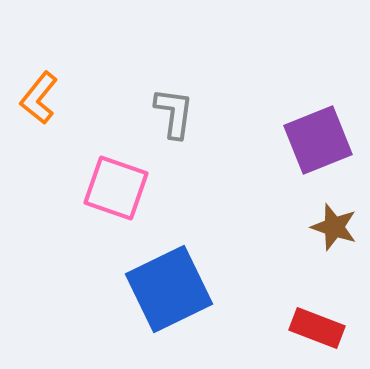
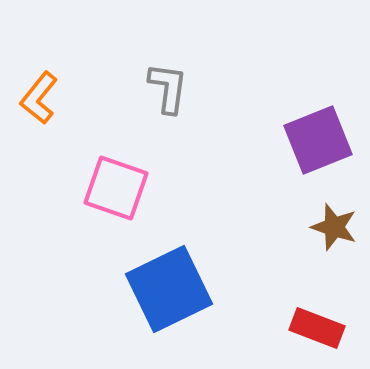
gray L-shape: moved 6 px left, 25 px up
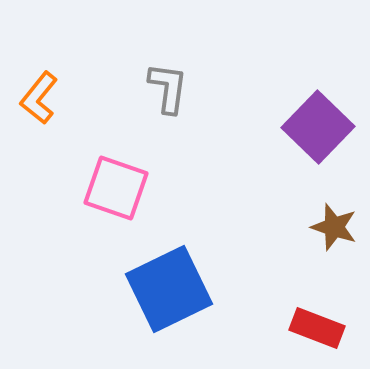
purple square: moved 13 px up; rotated 24 degrees counterclockwise
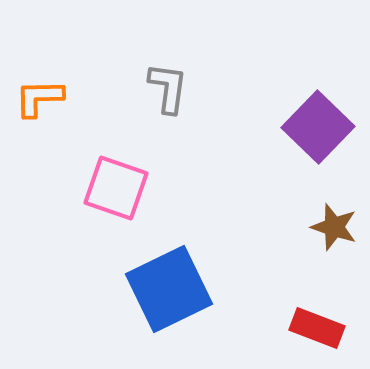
orange L-shape: rotated 50 degrees clockwise
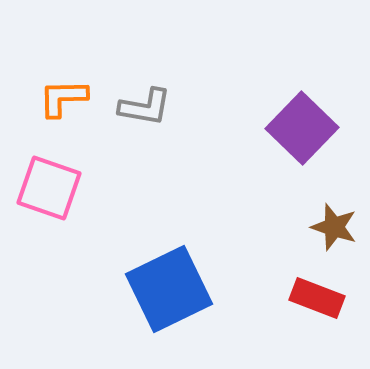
gray L-shape: moved 23 px left, 19 px down; rotated 92 degrees clockwise
orange L-shape: moved 24 px right
purple square: moved 16 px left, 1 px down
pink square: moved 67 px left
red rectangle: moved 30 px up
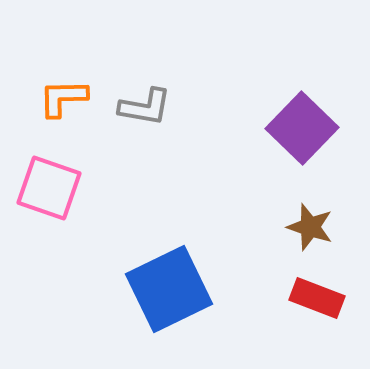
brown star: moved 24 px left
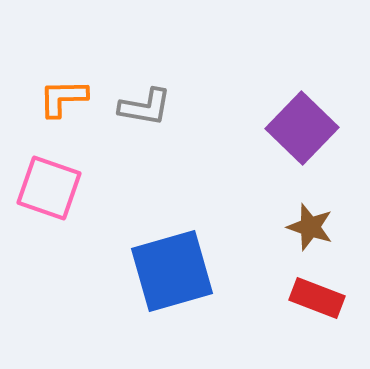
blue square: moved 3 px right, 18 px up; rotated 10 degrees clockwise
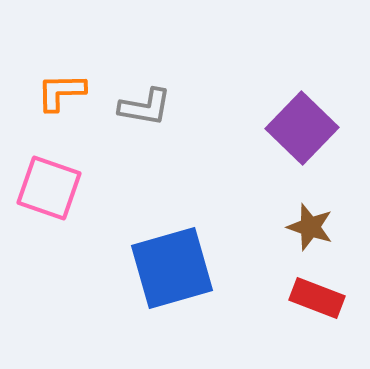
orange L-shape: moved 2 px left, 6 px up
blue square: moved 3 px up
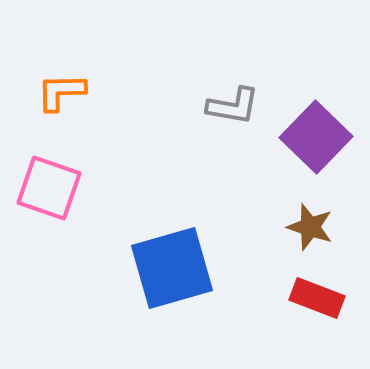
gray L-shape: moved 88 px right, 1 px up
purple square: moved 14 px right, 9 px down
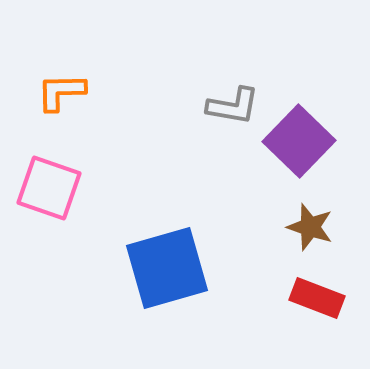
purple square: moved 17 px left, 4 px down
blue square: moved 5 px left
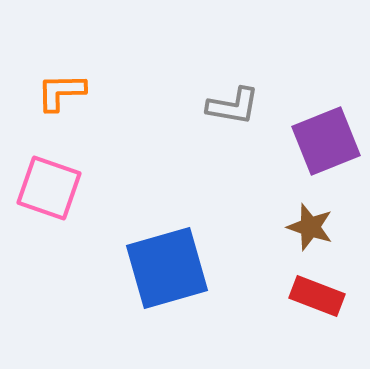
purple square: moved 27 px right; rotated 24 degrees clockwise
red rectangle: moved 2 px up
